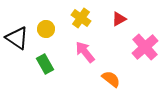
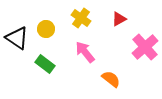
green rectangle: rotated 24 degrees counterclockwise
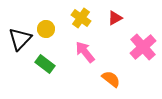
red triangle: moved 4 px left, 1 px up
black triangle: moved 3 px right, 1 px down; rotated 40 degrees clockwise
pink cross: moved 2 px left
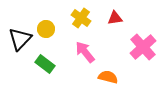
red triangle: rotated 21 degrees clockwise
orange semicircle: moved 3 px left, 2 px up; rotated 24 degrees counterclockwise
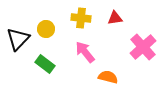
yellow cross: rotated 30 degrees counterclockwise
black triangle: moved 2 px left
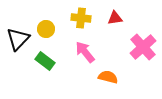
green rectangle: moved 3 px up
